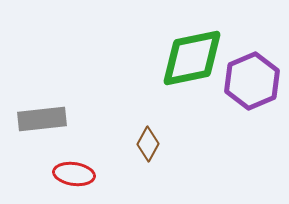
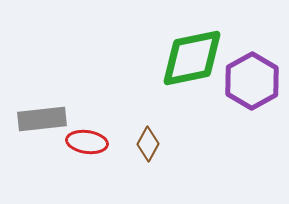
purple hexagon: rotated 6 degrees counterclockwise
red ellipse: moved 13 px right, 32 px up
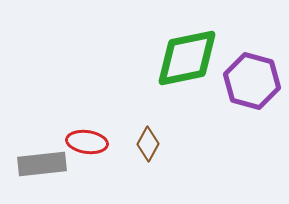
green diamond: moved 5 px left
purple hexagon: rotated 16 degrees counterclockwise
gray rectangle: moved 45 px down
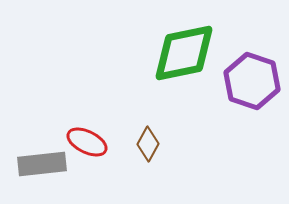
green diamond: moved 3 px left, 5 px up
purple hexagon: rotated 4 degrees clockwise
red ellipse: rotated 18 degrees clockwise
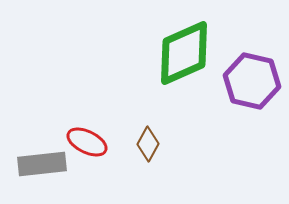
green diamond: rotated 12 degrees counterclockwise
purple hexagon: rotated 6 degrees counterclockwise
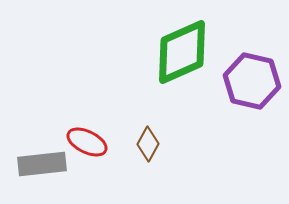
green diamond: moved 2 px left, 1 px up
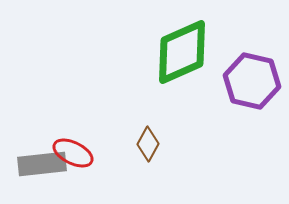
red ellipse: moved 14 px left, 11 px down
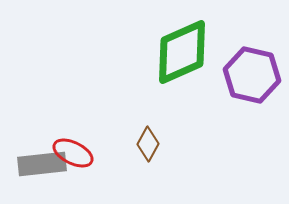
purple hexagon: moved 6 px up
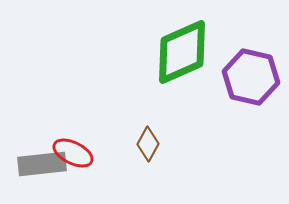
purple hexagon: moved 1 px left, 2 px down
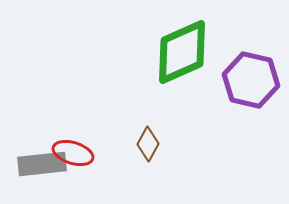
purple hexagon: moved 3 px down
red ellipse: rotated 9 degrees counterclockwise
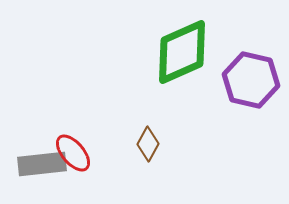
red ellipse: rotated 33 degrees clockwise
